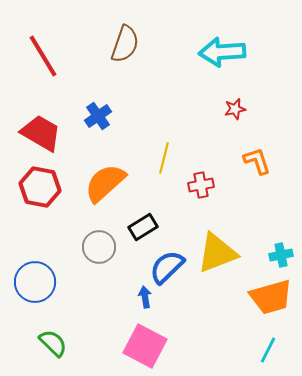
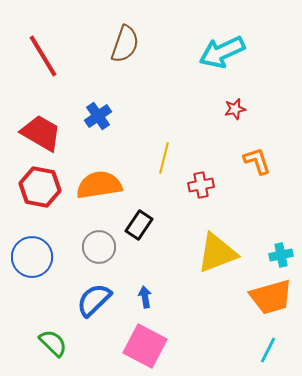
cyan arrow: rotated 21 degrees counterclockwise
orange semicircle: moved 6 px left, 2 px down; rotated 33 degrees clockwise
black rectangle: moved 4 px left, 2 px up; rotated 24 degrees counterclockwise
blue semicircle: moved 73 px left, 33 px down
blue circle: moved 3 px left, 25 px up
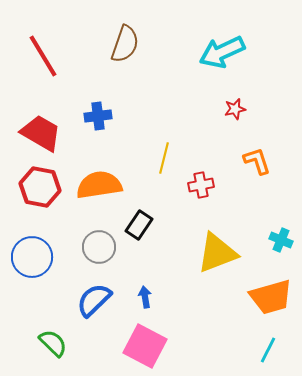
blue cross: rotated 28 degrees clockwise
cyan cross: moved 15 px up; rotated 35 degrees clockwise
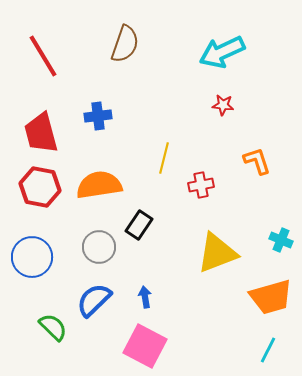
red star: moved 12 px left, 4 px up; rotated 20 degrees clockwise
red trapezoid: rotated 135 degrees counterclockwise
green semicircle: moved 16 px up
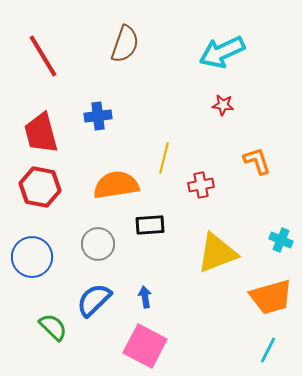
orange semicircle: moved 17 px right
black rectangle: moved 11 px right; rotated 52 degrees clockwise
gray circle: moved 1 px left, 3 px up
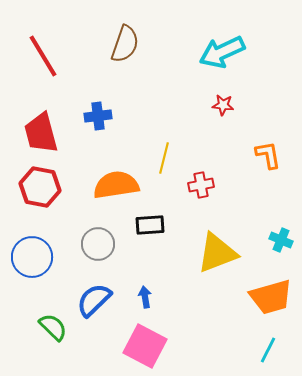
orange L-shape: moved 11 px right, 6 px up; rotated 8 degrees clockwise
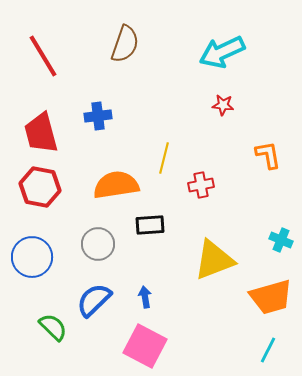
yellow triangle: moved 3 px left, 7 px down
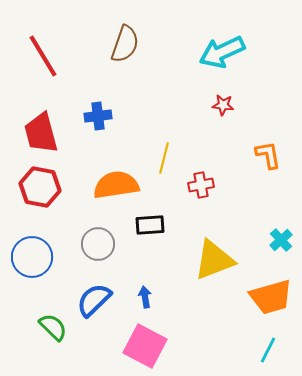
cyan cross: rotated 25 degrees clockwise
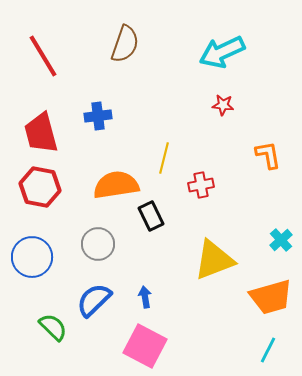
black rectangle: moved 1 px right, 9 px up; rotated 68 degrees clockwise
